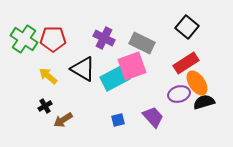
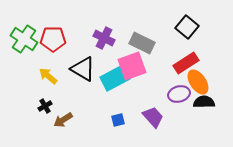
orange ellipse: moved 1 px right, 1 px up
black semicircle: rotated 15 degrees clockwise
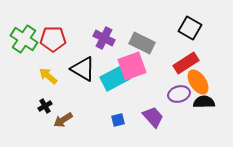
black square: moved 3 px right, 1 px down; rotated 10 degrees counterclockwise
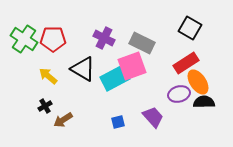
blue square: moved 2 px down
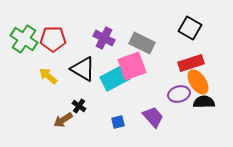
red rectangle: moved 5 px right; rotated 15 degrees clockwise
black cross: moved 34 px right; rotated 24 degrees counterclockwise
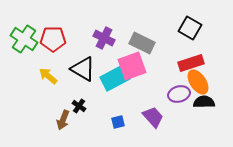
brown arrow: rotated 36 degrees counterclockwise
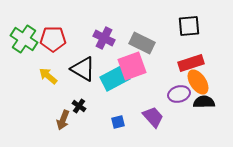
black square: moved 1 px left, 2 px up; rotated 35 degrees counterclockwise
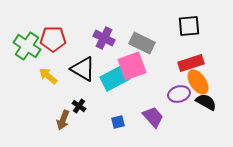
green cross: moved 3 px right, 7 px down
black semicircle: moved 2 px right; rotated 30 degrees clockwise
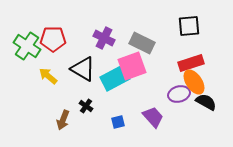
orange ellipse: moved 4 px left
black cross: moved 7 px right
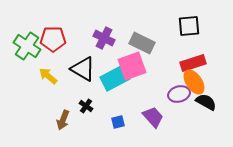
red rectangle: moved 2 px right
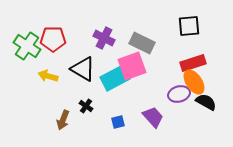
yellow arrow: rotated 24 degrees counterclockwise
